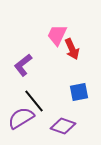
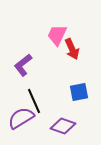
black line: rotated 15 degrees clockwise
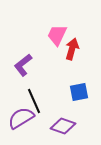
red arrow: rotated 140 degrees counterclockwise
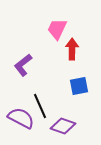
pink trapezoid: moved 6 px up
red arrow: rotated 15 degrees counterclockwise
blue square: moved 6 px up
black line: moved 6 px right, 5 px down
purple semicircle: rotated 60 degrees clockwise
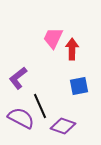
pink trapezoid: moved 4 px left, 9 px down
purple L-shape: moved 5 px left, 13 px down
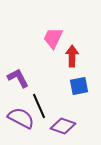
red arrow: moved 7 px down
purple L-shape: rotated 100 degrees clockwise
black line: moved 1 px left
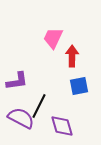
purple L-shape: moved 1 px left, 3 px down; rotated 110 degrees clockwise
black line: rotated 50 degrees clockwise
purple diamond: moved 1 px left; rotated 55 degrees clockwise
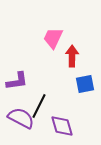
blue square: moved 6 px right, 2 px up
